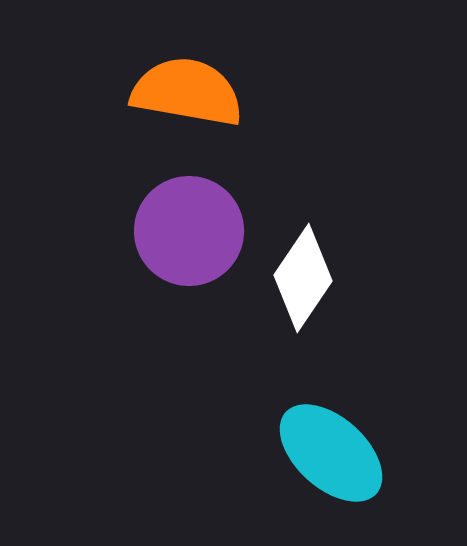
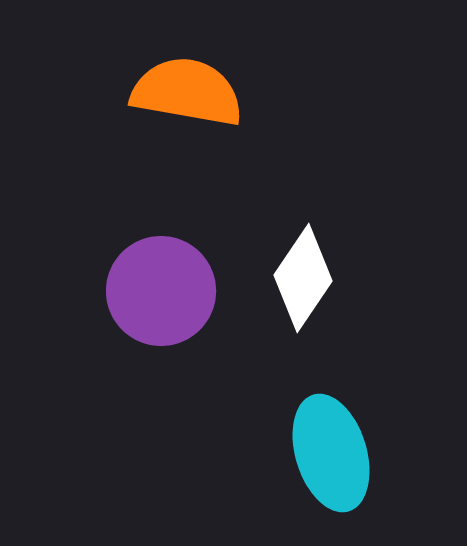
purple circle: moved 28 px left, 60 px down
cyan ellipse: rotated 31 degrees clockwise
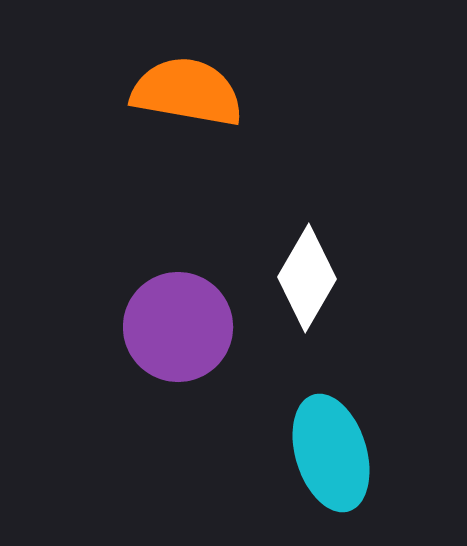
white diamond: moved 4 px right; rotated 4 degrees counterclockwise
purple circle: moved 17 px right, 36 px down
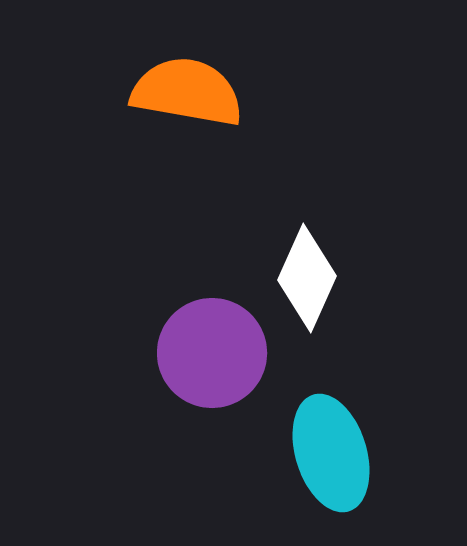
white diamond: rotated 6 degrees counterclockwise
purple circle: moved 34 px right, 26 px down
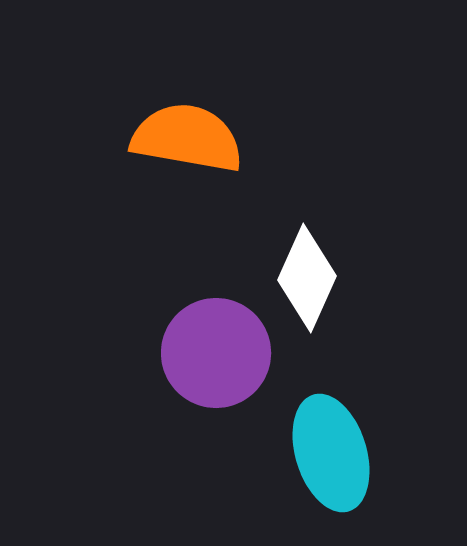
orange semicircle: moved 46 px down
purple circle: moved 4 px right
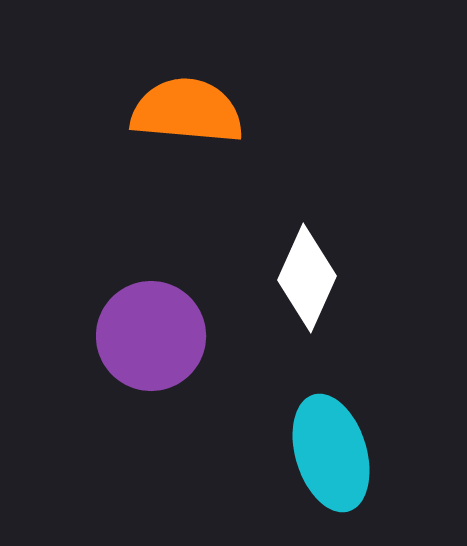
orange semicircle: moved 27 px up; rotated 5 degrees counterclockwise
purple circle: moved 65 px left, 17 px up
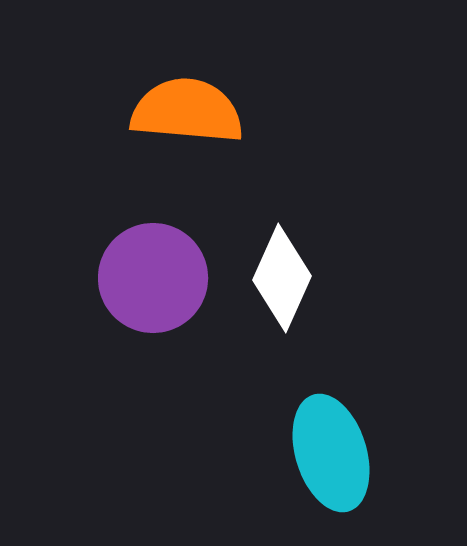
white diamond: moved 25 px left
purple circle: moved 2 px right, 58 px up
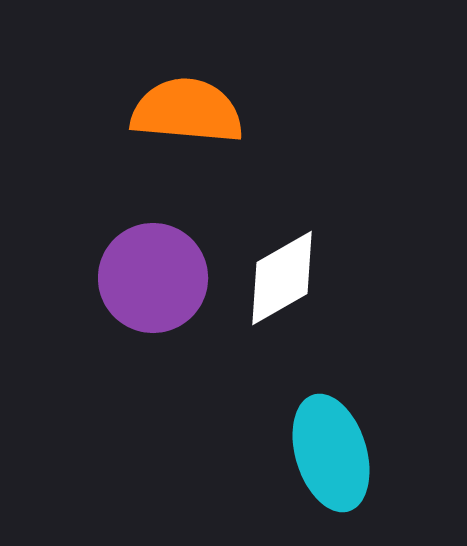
white diamond: rotated 36 degrees clockwise
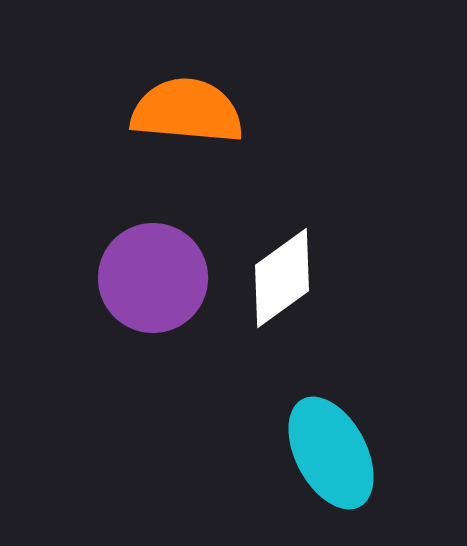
white diamond: rotated 6 degrees counterclockwise
cyan ellipse: rotated 11 degrees counterclockwise
